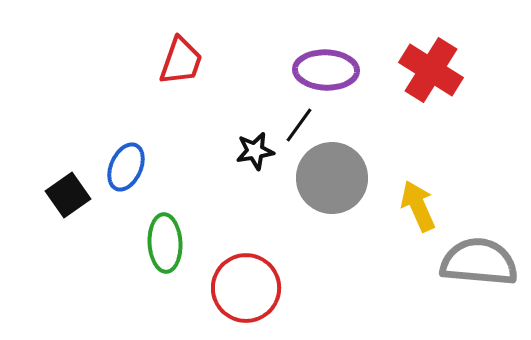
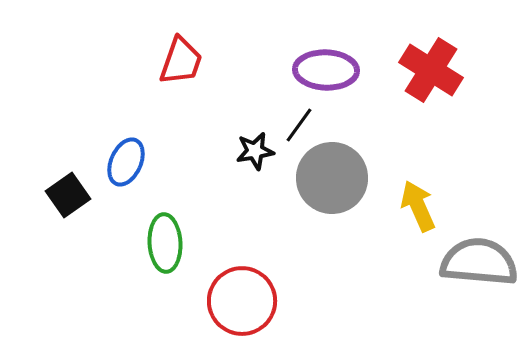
blue ellipse: moved 5 px up
red circle: moved 4 px left, 13 px down
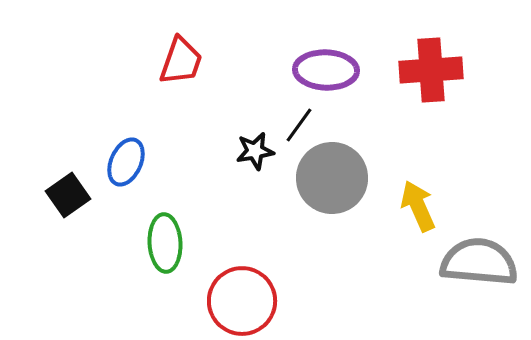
red cross: rotated 36 degrees counterclockwise
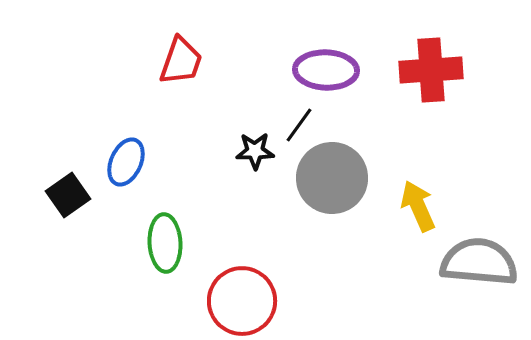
black star: rotated 9 degrees clockwise
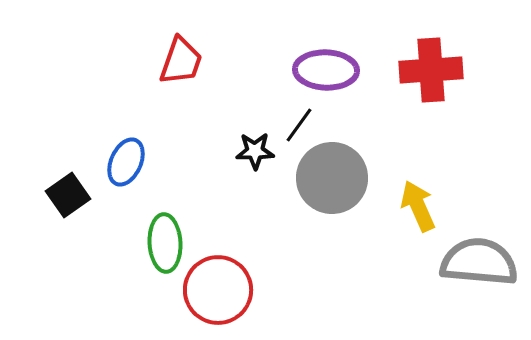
red circle: moved 24 px left, 11 px up
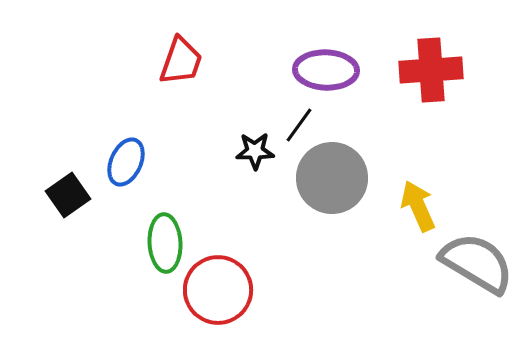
gray semicircle: moved 2 px left, 1 px down; rotated 26 degrees clockwise
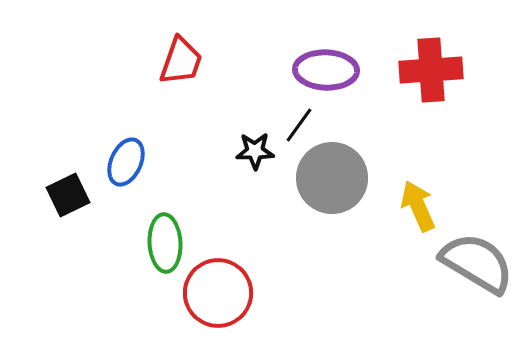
black square: rotated 9 degrees clockwise
red circle: moved 3 px down
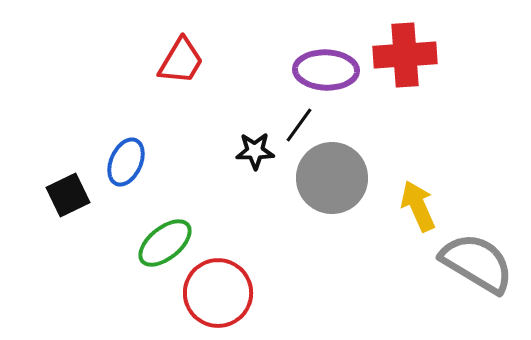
red trapezoid: rotated 12 degrees clockwise
red cross: moved 26 px left, 15 px up
green ellipse: rotated 54 degrees clockwise
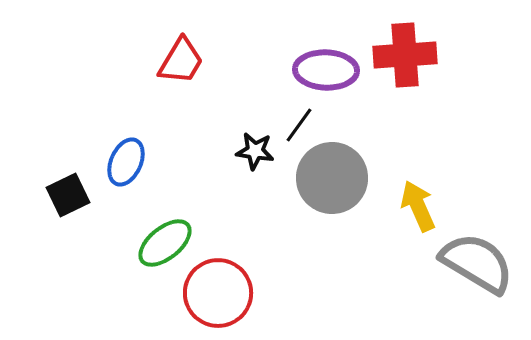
black star: rotated 9 degrees clockwise
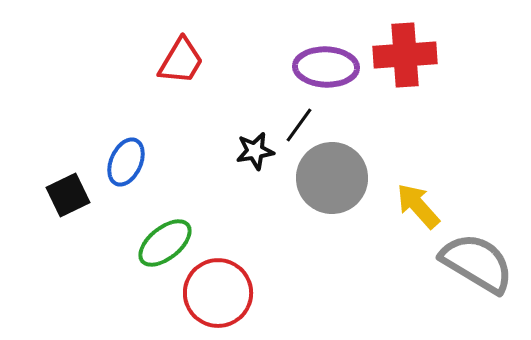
purple ellipse: moved 3 px up
black star: rotated 18 degrees counterclockwise
yellow arrow: rotated 18 degrees counterclockwise
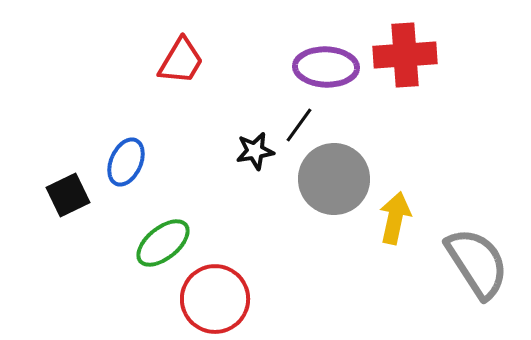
gray circle: moved 2 px right, 1 px down
yellow arrow: moved 23 px left, 12 px down; rotated 54 degrees clockwise
green ellipse: moved 2 px left
gray semicircle: rotated 26 degrees clockwise
red circle: moved 3 px left, 6 px down
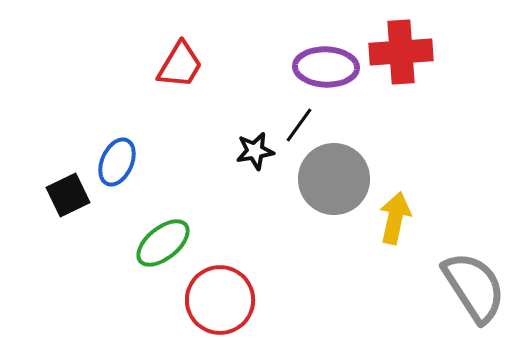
red cross: moved 4 px left, 3 px up
red trapezoid: moved 1 px left, 4 px down
blue ellipse: moved 9 px left
gray semicircle: moved 3 px left, 24 px down
red circle: moved 5 px right, 1 px down
